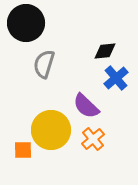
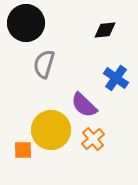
black diamond: moved 21 px up
blue cross: rotated 15 degrees counterclockwise
purple semicircle: moved 2 px left, 1 px up
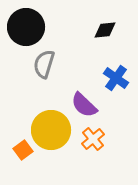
black circle: moved 4 px down
orange square: rotated 36 degrees counterclockwise
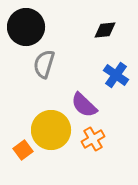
blue cross: moved 3 px up
orange cross: rotated 10 degrees clockwise
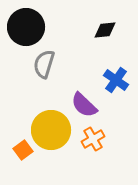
blue cross: moved 5 px down
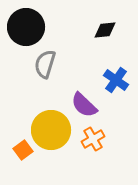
gray semicircle: moved 1 px right
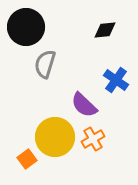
yellow circle: moved 4 px right, 7 px down
orange square: moved 4 px right, 9 px down
